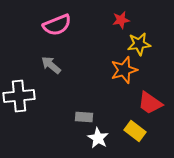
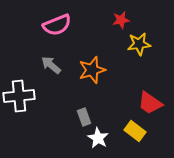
orange star: moved 32 px left
gray rectangle: rotated 66 degrees clockwise
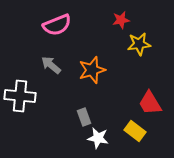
white cross: moved 1 px right; rotated 12 degrees clockwise
red trapezoid: rotated 24 degrees clockwise
white star: rotated 20 degrees counterclockwise
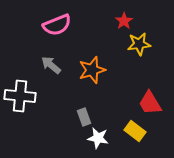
red star: moved 3 px right, 1 px down; rotated 24 degrees counterclockwise
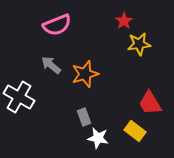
orange star: moved 7 px left, 4 px down
white cross: moved 1 px left, 1 px down; rotated 24 degrees clockwise
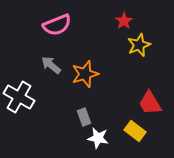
yellow star: moved 1 px down; rotated 15 degrees counterclockwise
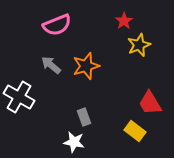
orange star: moved 1 px right, 8 px up
white star: moved 24 px left, 4 px down
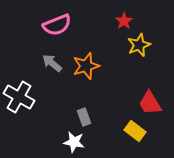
gray arrow: moved 1 px right, 2 px up
